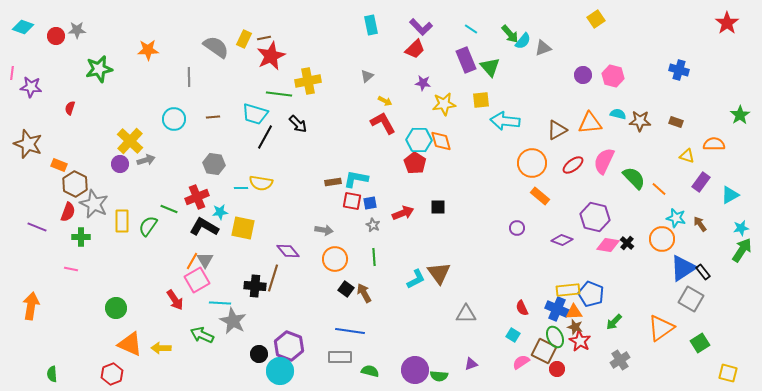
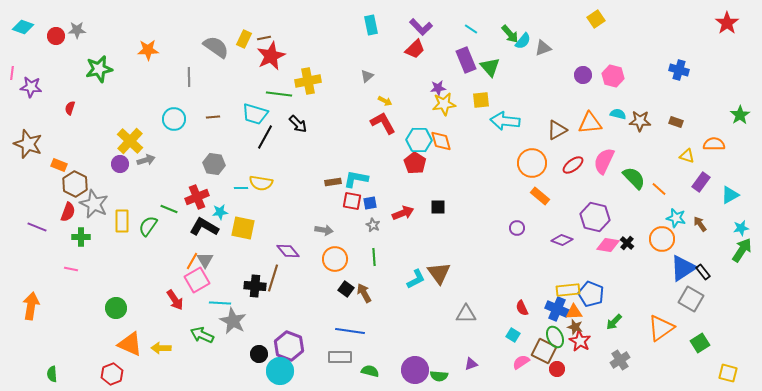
purple star at (423, 83): moved 15 px right, 5 px down; rotated 14 degrees counterclockwise
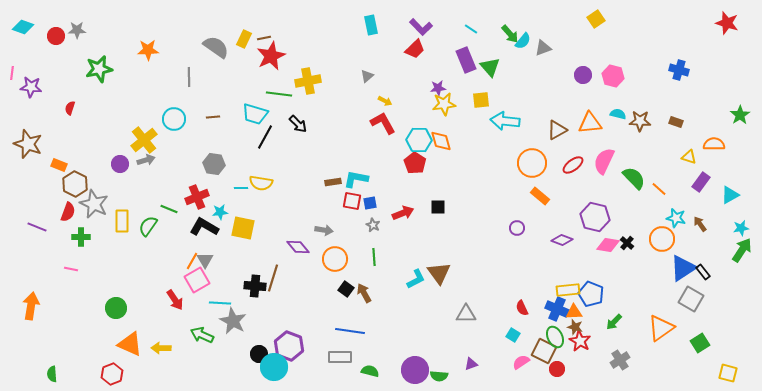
red star at (727, 23): rotated 20 degrees counterclockwise
yellow cross at (130, 141): moved 14 px right, 1 px up; rotated 8 degrees clockwise
yellow triangle at (687, 156): moved 2 px right, 1 px down
purple diamond at (288, 251): moved 10 px right, 4 px up
cyan circle at (280, 371): moved 6 px left, 4 px up
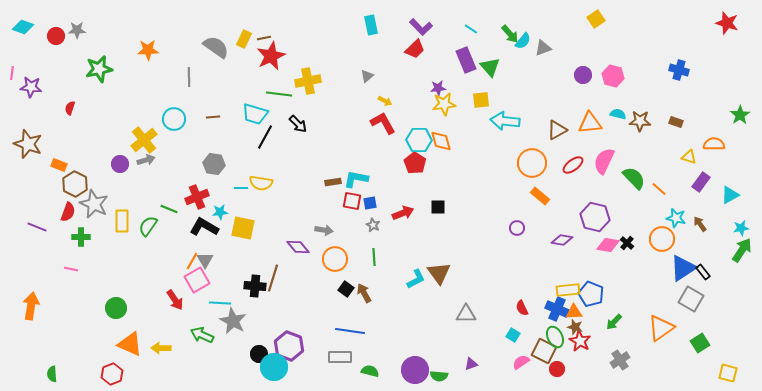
purple diamond at (562, 240): rotated 10 degrees counterclockwise
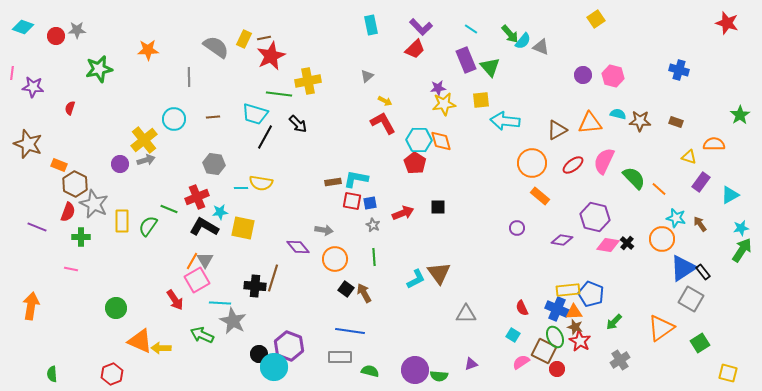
gray triangle at (543, 48): moved 2 px left, 1 px up; rotated 42 degrees clockwise
purple star at (31, 87): moved 2 px right
orange triangle at (130, 344): moved 10 px right, 3 px up
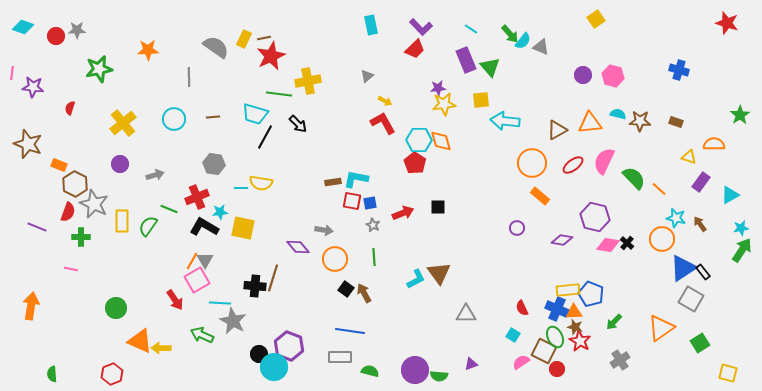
yellow cross at (144, 140): moved 21 px left, 17 px up
gray arrow at (146, 160): moved 9 px right, 15 px down
